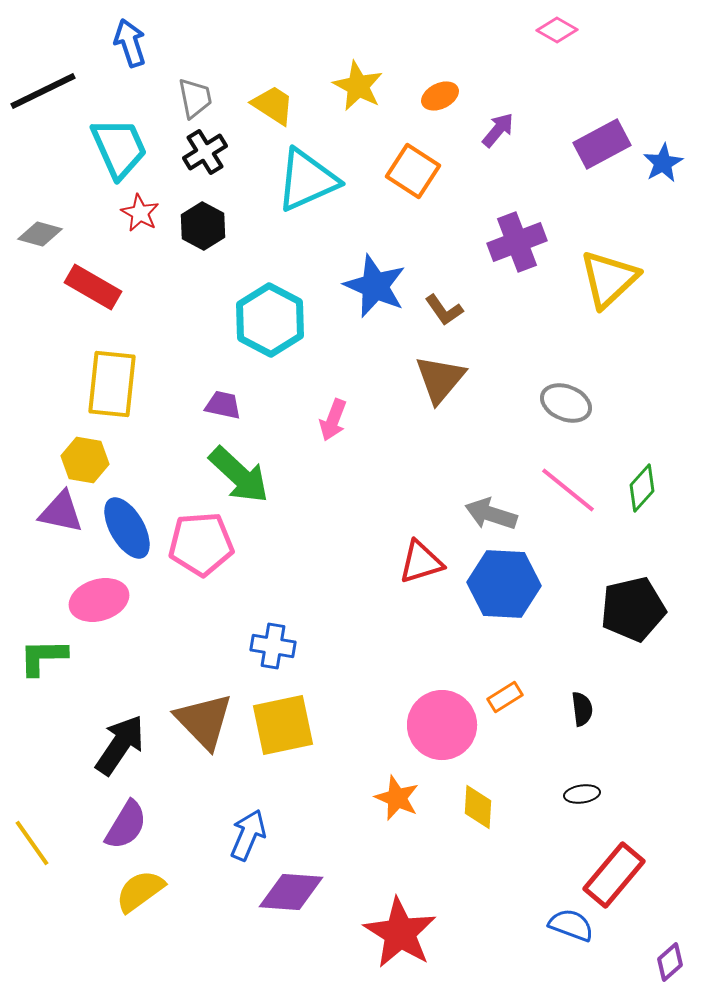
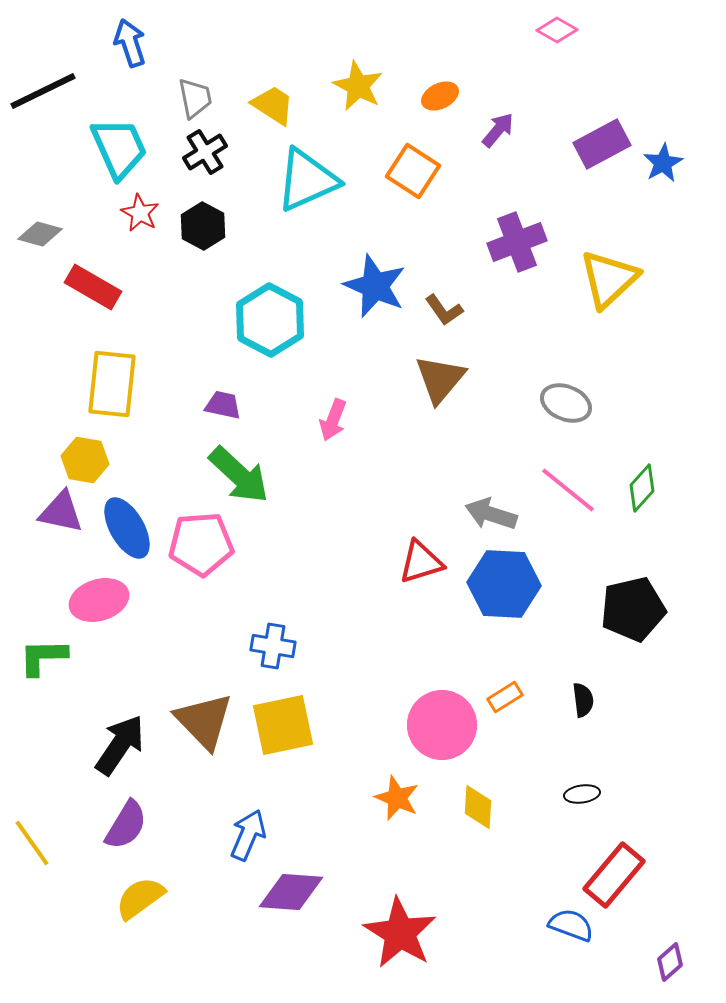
black semicircle at (582, 709): moved 1 px right, 9 px up
yellow semicircle at (140, 891): moved 7 px down
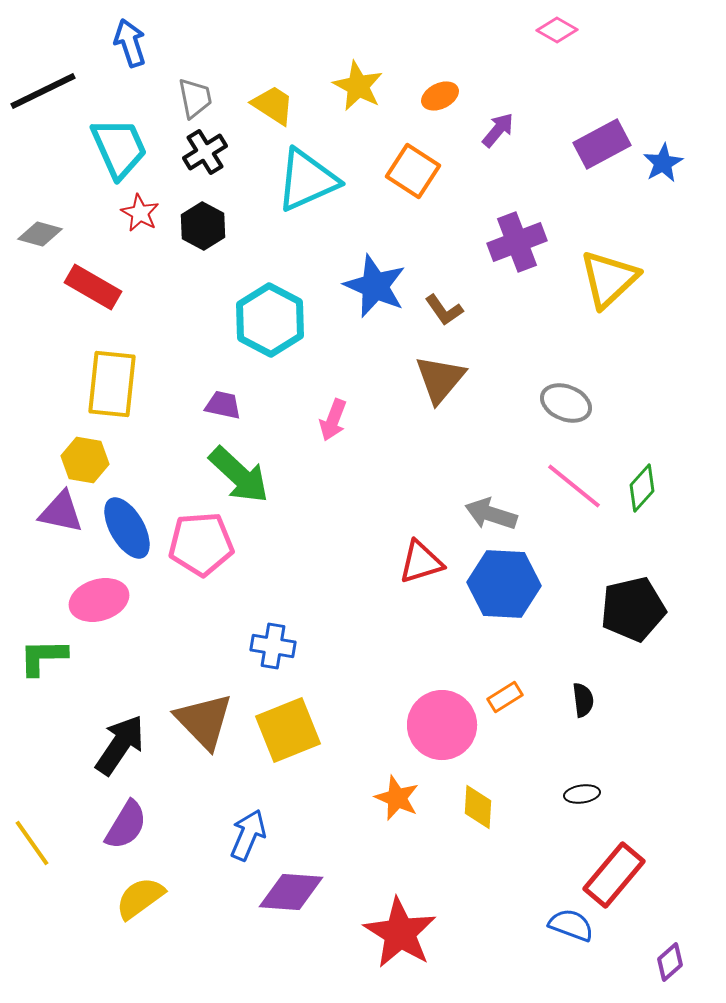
pink line at (568, 490): moved 6 px right, 4 px up
yellow square at (283, 725): moved 5 px right, 5 px down; rotated 10 degrees counterclockwise
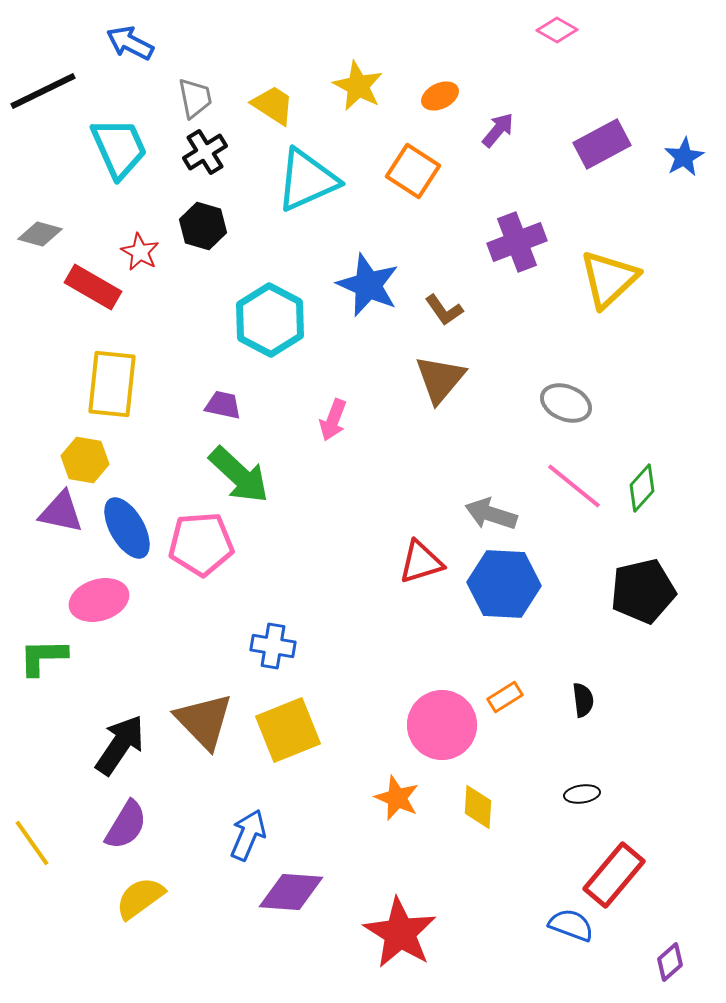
blue arrow at (130, 43): rotated 45 degrees counterclockwise
blue star at (663, 163): moved 21 px right, 6 px up
red star at (140, 213): moved 39 px down
black hexagon at (203, 226): rotated 12 degrees counterclockwise
blue star at (375, 286): moved 7 px left, 1 px up
black pentagon at (633, 609): moved 10 px right, 18 px up
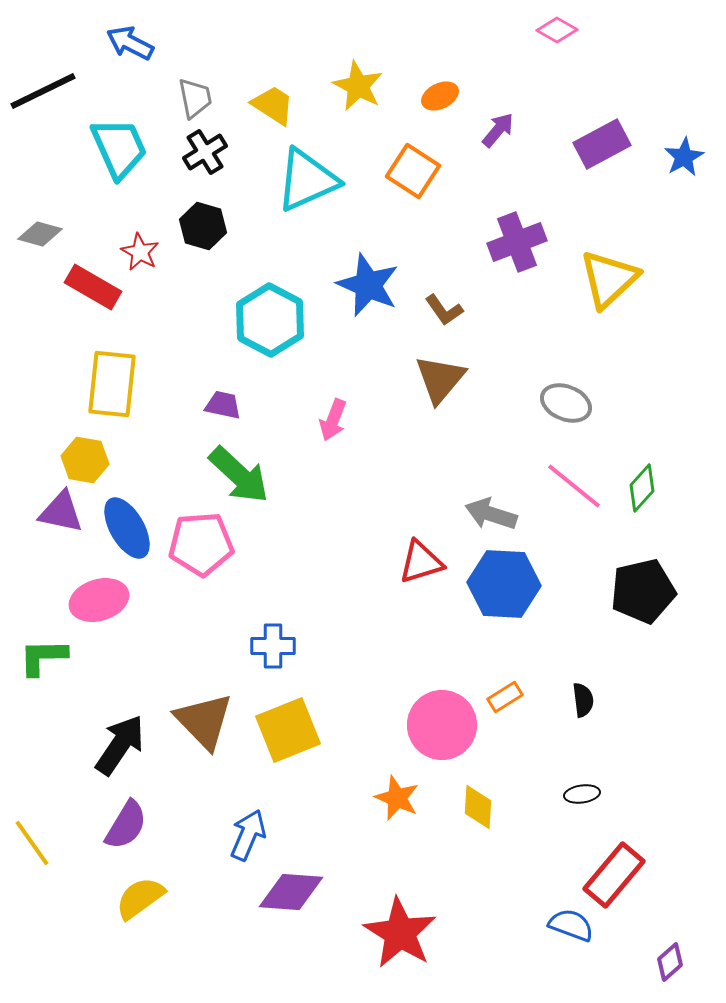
blue cross at (273, 646): rotated 9 degrees counterclockwise
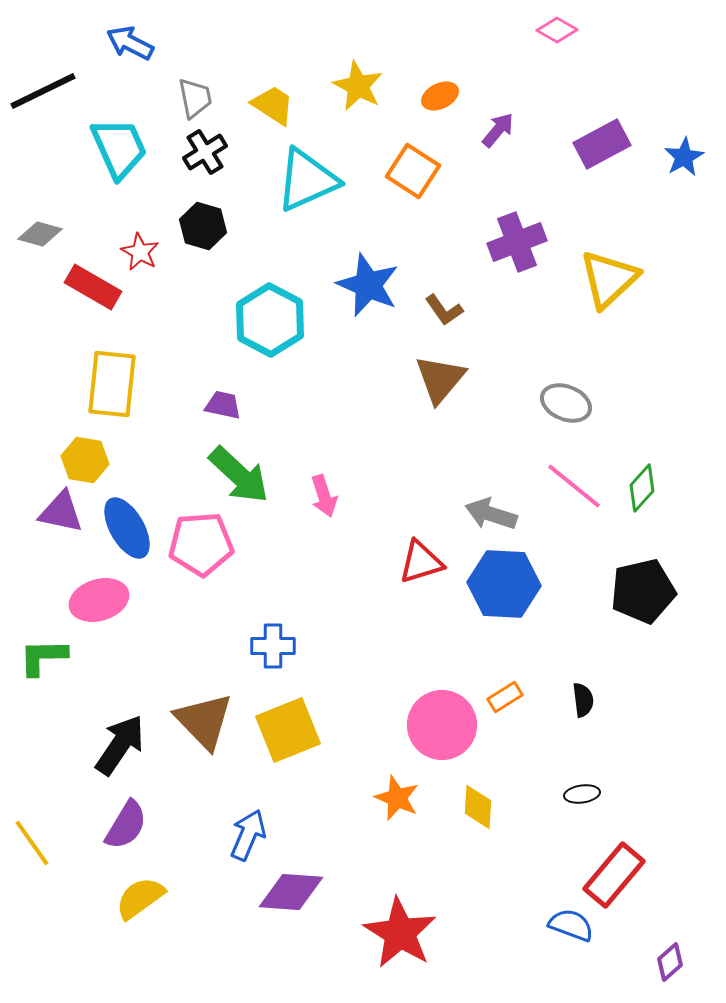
pink arrow at (333, 420): moved 9 px left, 76 px down; rotated 39 degrees counterclockwise
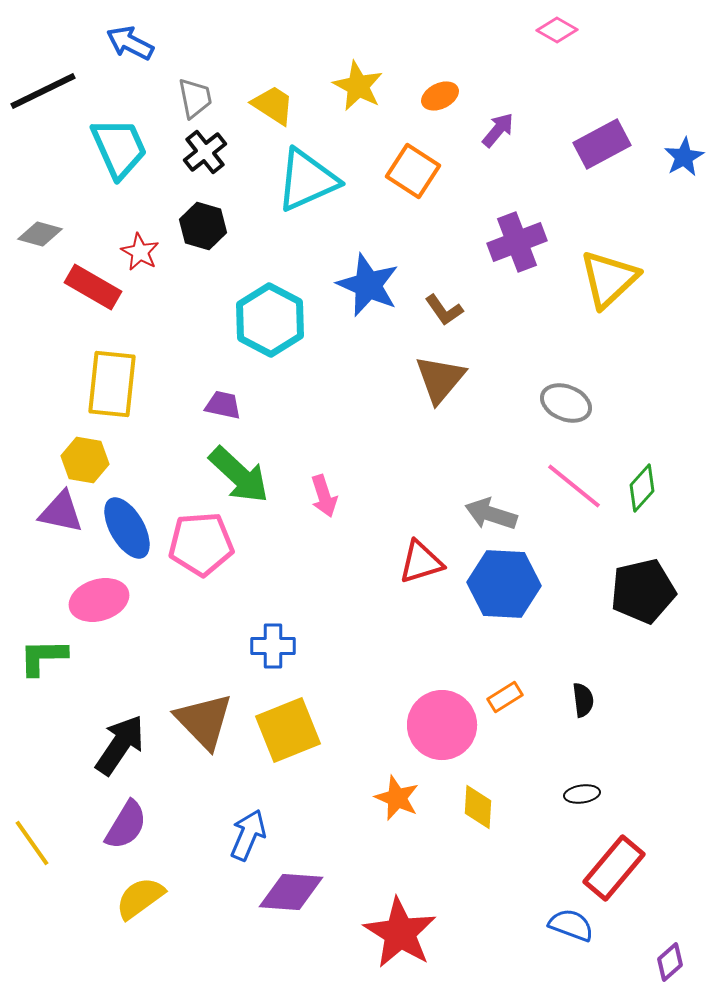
black cross at (205, 152): rotated 6 degrees counterclockwise
red rectangle at (614, 875): moved 7 px up
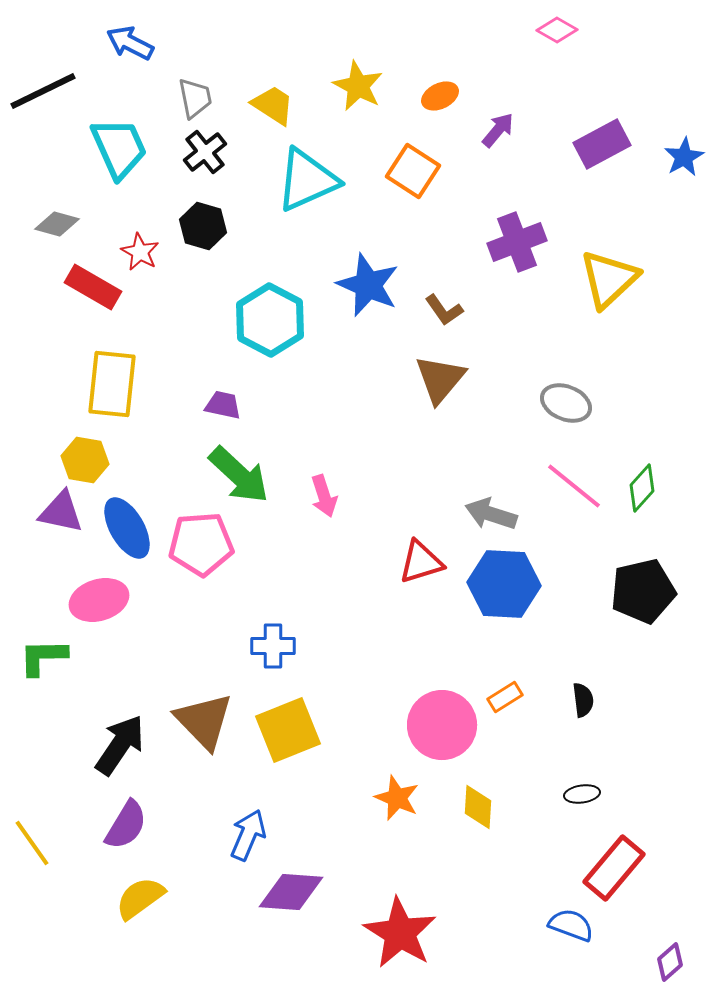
gray diamond at (40, 234): moved 17 px right, 10 px up
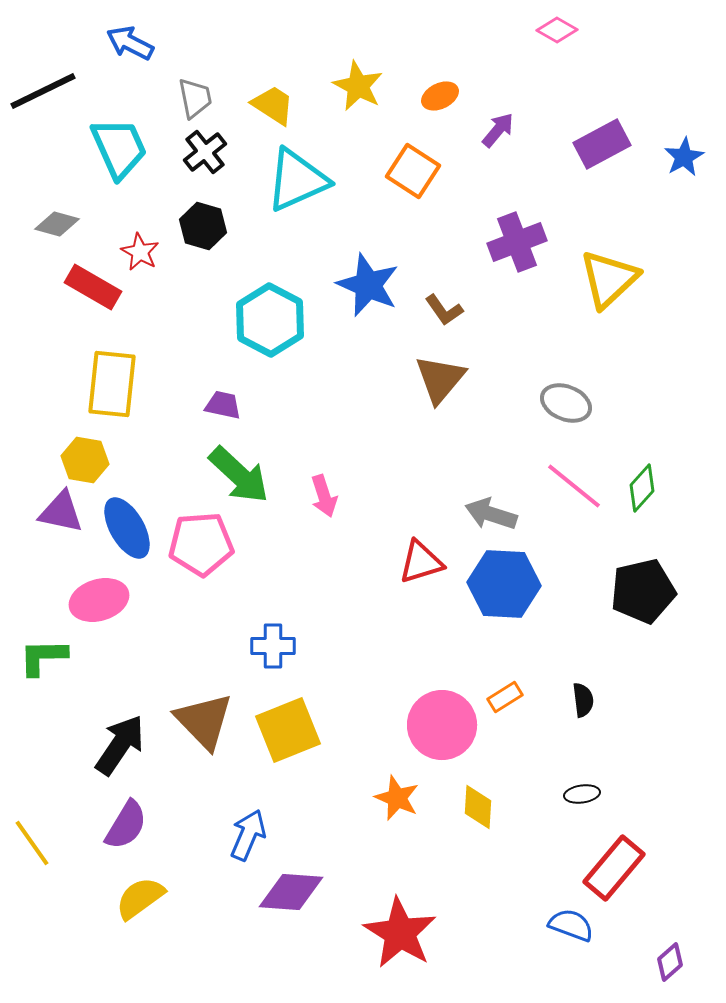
cyan triangle at (307, 180): moved 10 px left
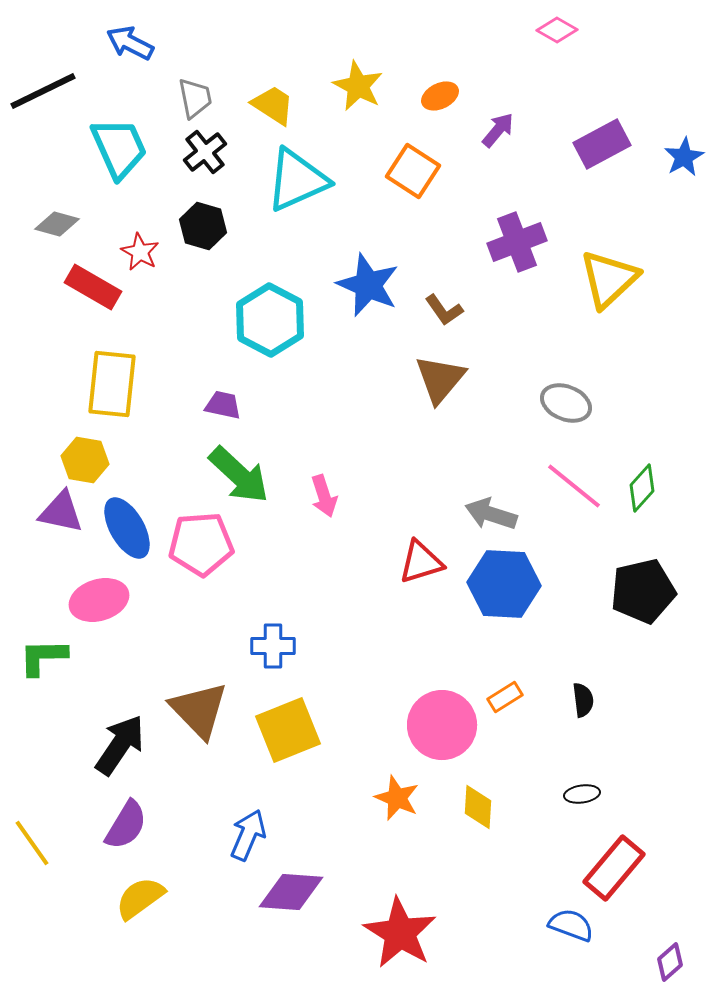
brown triangle at (204, 721): moved 5 px left, 11 px up
